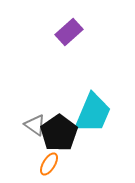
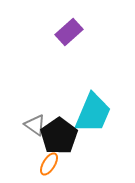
black pentagon: moved 3 px down
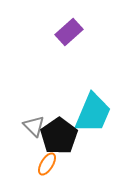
gray triangle: moved 1 px left, 1 px down; rotated 10 degrees clockwise
orange ellipse: moved 2 px left
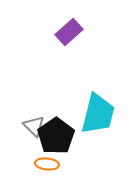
cyan trapezoid: moved 5 px right, 1 px down; rotated 9 degrees counterclockwise
black pentagon: moved 3 px left
orange ellipse: rotated 65 degrees clockwise
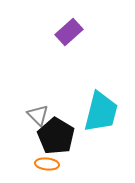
cyan trapezoid: moved 3 px right, 2 px up
gray triangle: moved 4 px right, 11 px up
black pentagon: rotated 6 degrees counterclockwise
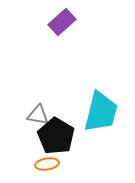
purple rectangle: moved 7 px left, 10 px up
gray triangle: rotated 35 degrees counterclockwise
orange ellipse: rotated 15 degrees counterclockwise
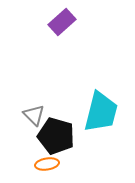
gray triangle: moved 4 px left; rotated 35 degrees clockwise
black pentagon: rotated 15 degrees counterclockwise
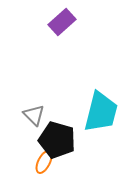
black pentagon: moved 1 px right, 4 px down
orange ellipse: moved 3 px left, 2 px up; rotated 55 degrees counterclockwise
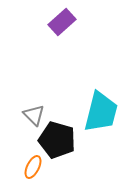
orange ellipse: moved 11 px left, 5 px down
